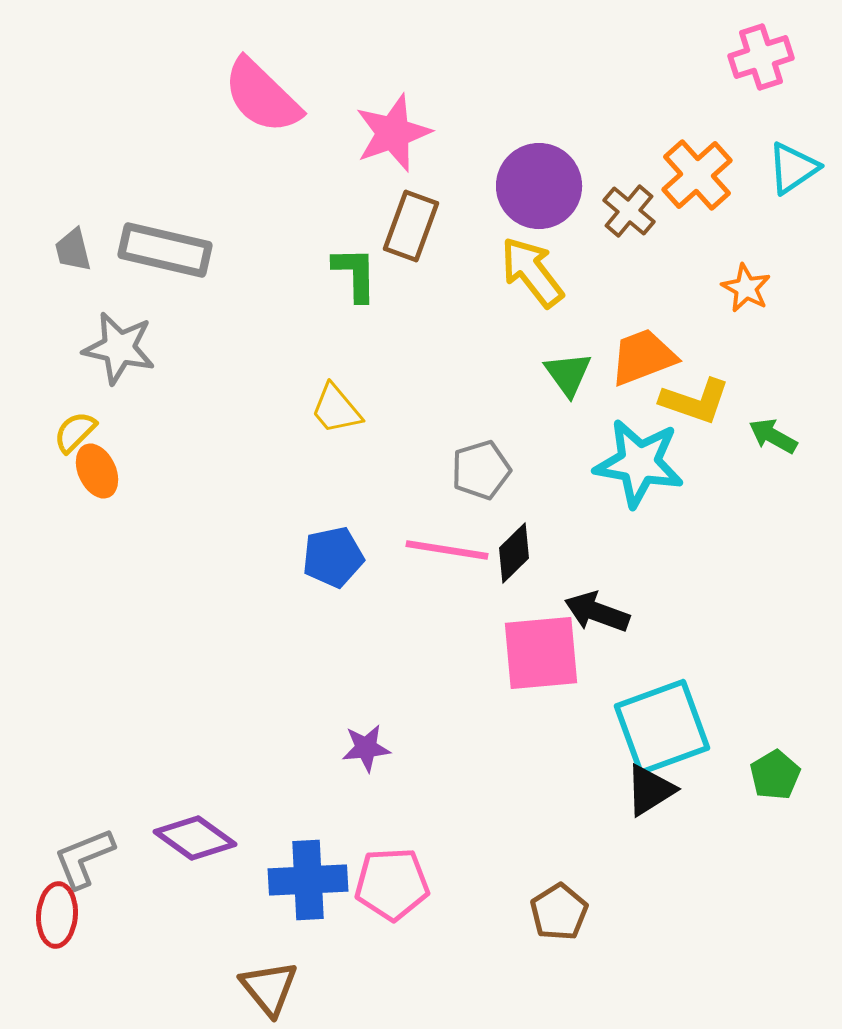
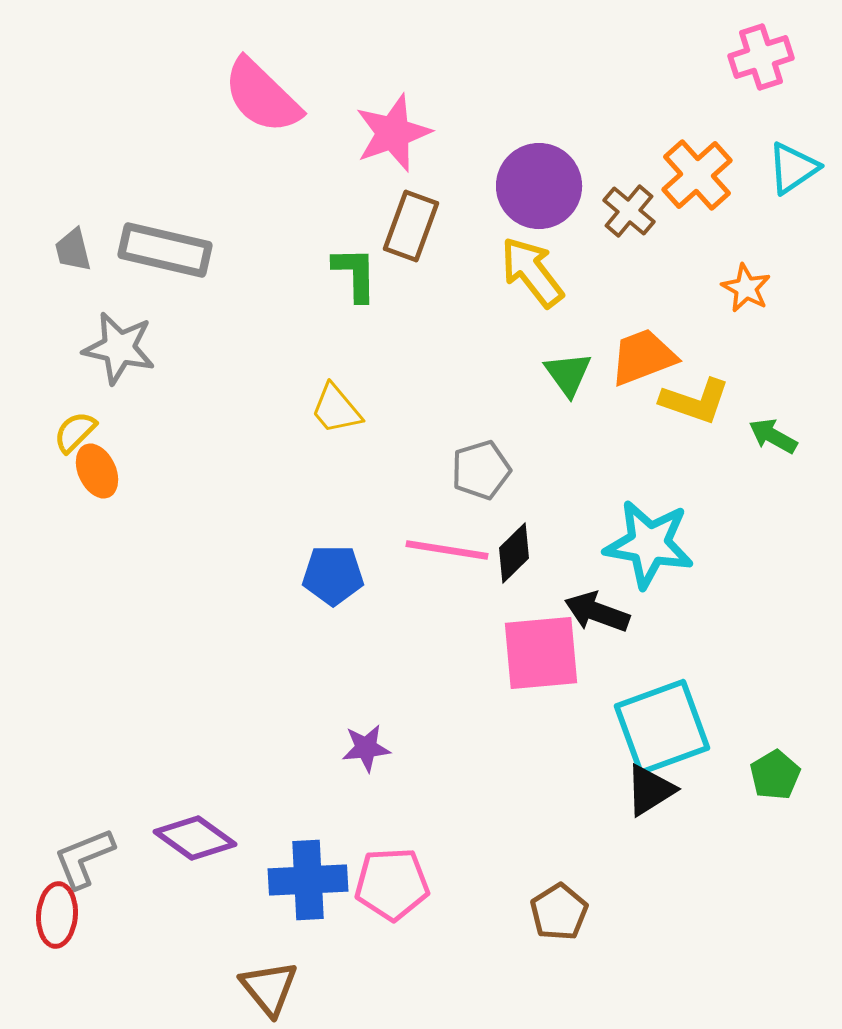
cyan star: moved 10 px right, 81 px down
blue pentagon: moved 18 px down; rotated 12 degrees clockwise
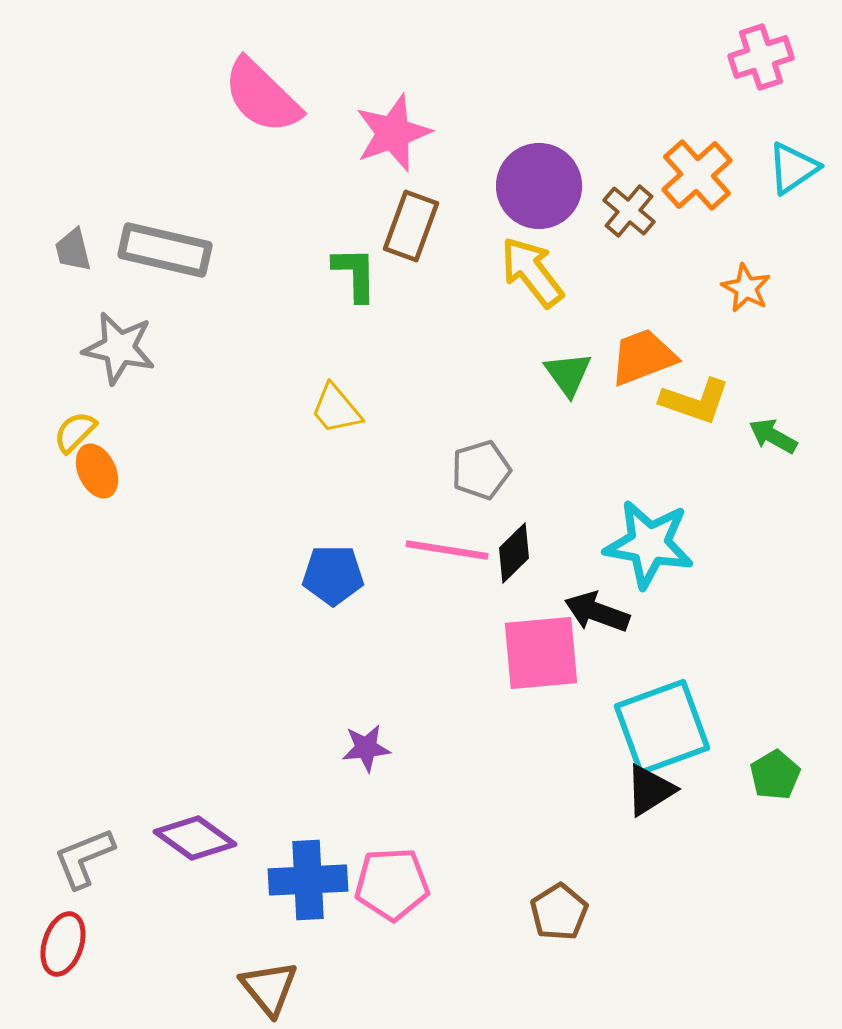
red ellipse: moved 6 px right, 29 px down; rotated 14 degrees clockwise
